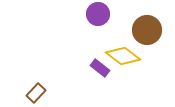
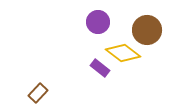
purple circle: moved 8 px down
yellow diamond: moved 3 px up
brown rectangle: moved 2 px right
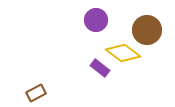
purple circle: moved 2 px left, 2 px up
brown rectangle: moved 2 px left; rotated 18 degrees clockwise
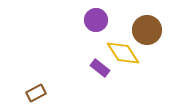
yellow diamond: rotated 20 degrees clockwise
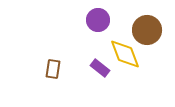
purple circle: moved 2 px right
yellow diamond: moved 2 px right, 1 px down; rotated 12 degrees clockwise
brown rectangle: moved 17 px right, 24 px up; rotated 54 degrees counterclockwise
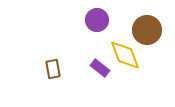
purple circle: moved 1 px left
yellow diamond: moved 1 px down
brown rectangle: rotated 18 degrees counterclockwise
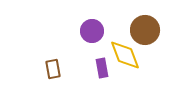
purple circle: moved 5 px left, 11 px down
brown circle: moved 2 px left
purple rectangle: moved 2 px right; rotated 42 degrees clockwise
